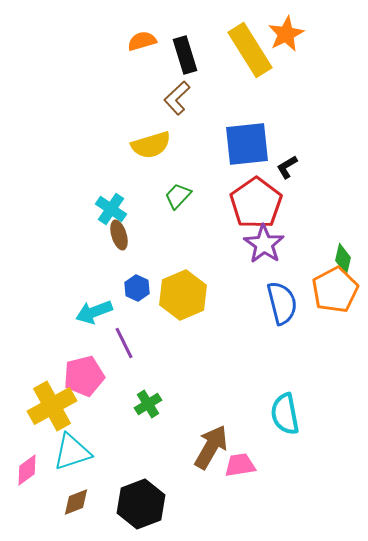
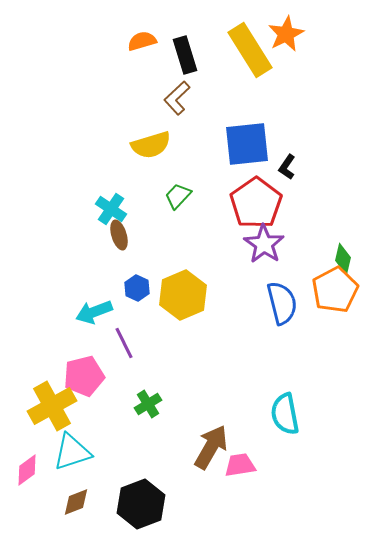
black L-shape: rotated 25 degrees counterclockwise
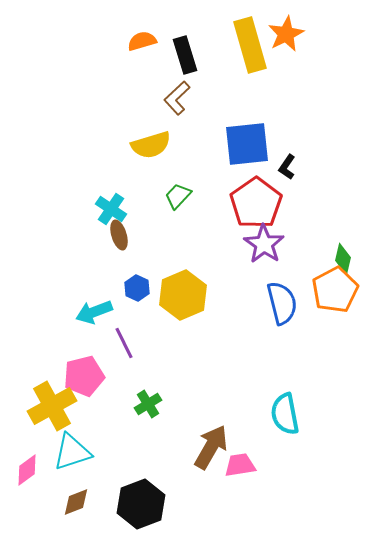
yellow rectangle: moved 5 px up; rotated 16 degrees clockwise
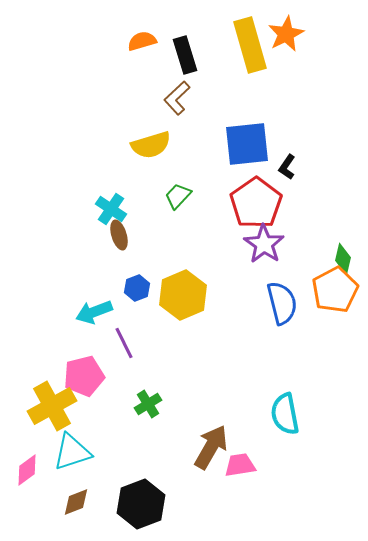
blue hexagon: rotated 15 degrees clockwise
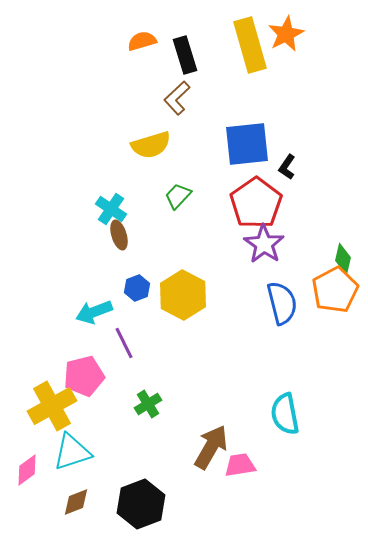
yellow hexagon: rotated 9 degrees counterclockwise
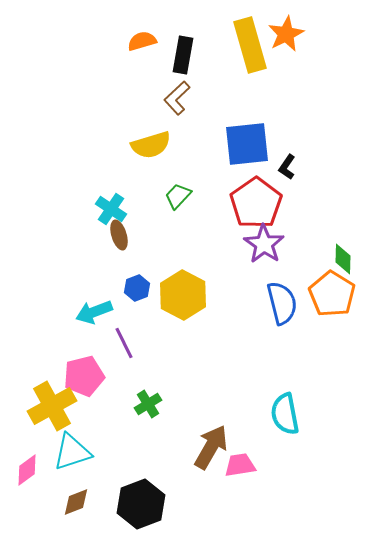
black rectangle: moved 2 px left; rotated 27 degrees clockwise
green diamond: rotated 12 degrees counterclockwise
orange pentagon: moved 3 px left, 4 px down; rotated 12 degrees counterclockwise
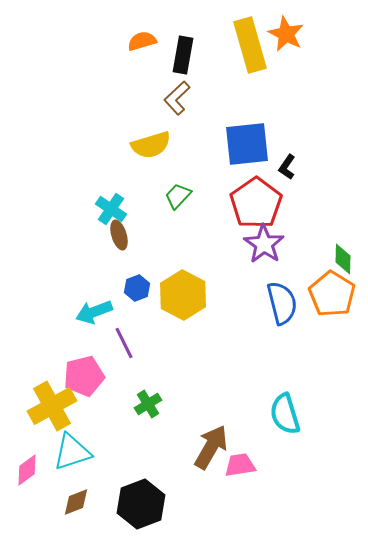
orange star: rotated 18 degrees counterclockwise
cyan semicircle: rotated 6 degrees counterclockwise
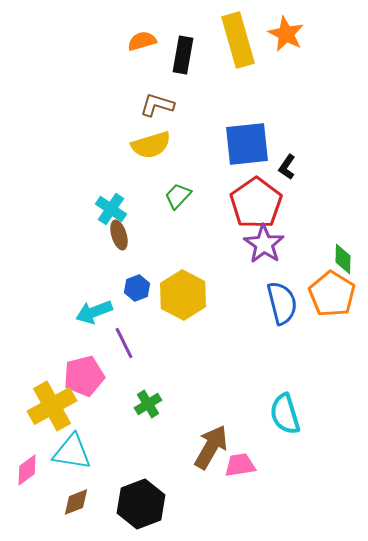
yellow rectangle: moved 12 px left, 5 px up
brown L-shape: moved 20 px left, 7 px down; rotated 60 degrees clockwise
cyan triangle: rotated 27 degrees clockwise
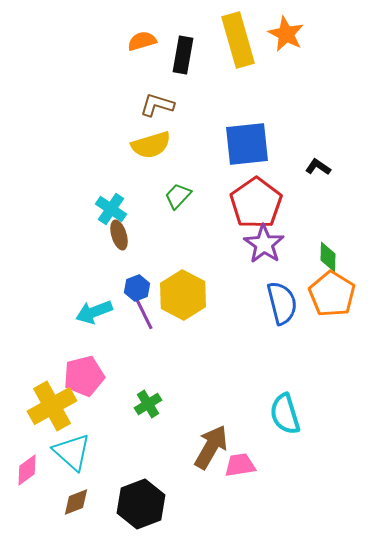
black L-shape: moved 31 px right; rotated 90 degrees clockwise
green diamond: moved 15 px left, 2 px up
purple line: moved 20 px right, 29 px up
cyan triangle: rotated 33 degrees clockwise
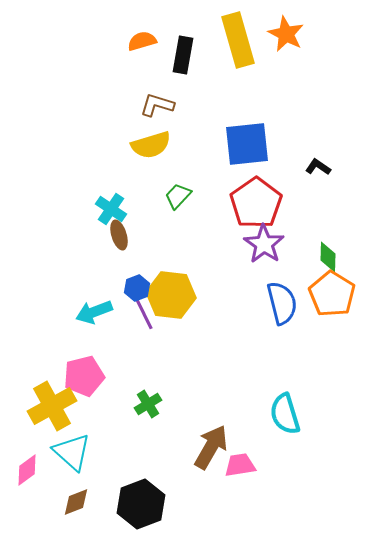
yellow hexagon: moved 12 px left; rotated 21 degrees counterclockwise
